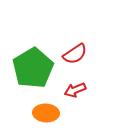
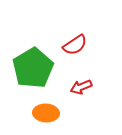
red semicircle: moved 9 px up
red arrow: moved 6 px right, 3 px up
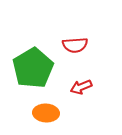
red semicircle: rotated 30 degrees clockwise
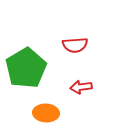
green pentagon: moved 7 px left
red arrow: rotated 15 degrees clockwise
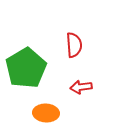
red semicircle: moved 1 px left; rotated 90 degrees counterclockwise
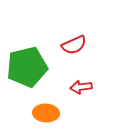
red semicircle: rotated 70 degrees clockwise
green pentagon: moved 1 px right, 1 px up; rotated 18 degrees clockwise
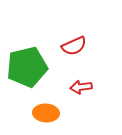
red semicircle: moved 1 px down
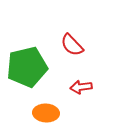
red semicircle: moved 2 px left, 1 px up; rotated 70 degrees clockwise
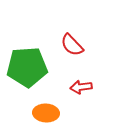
green pentagon: rotated 9 degrees clockwise
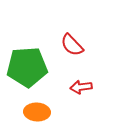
orange ellipse: moved 9 px left, 1 px up
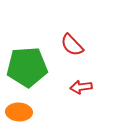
orange ellipse: moved 18 px left
